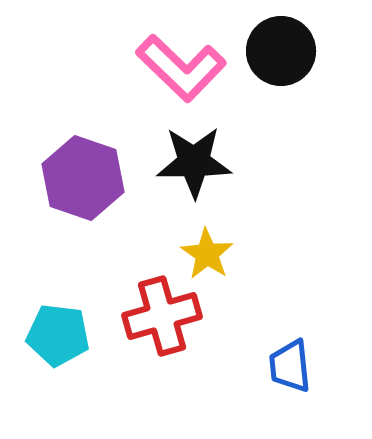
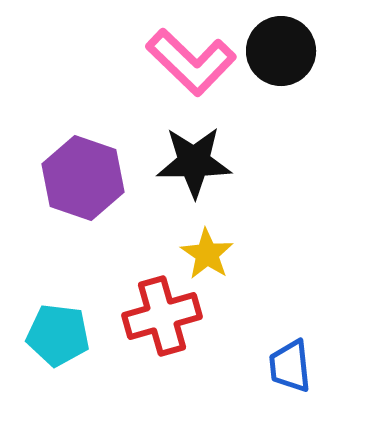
pink L-shape: moved 10 px right, 6 px up
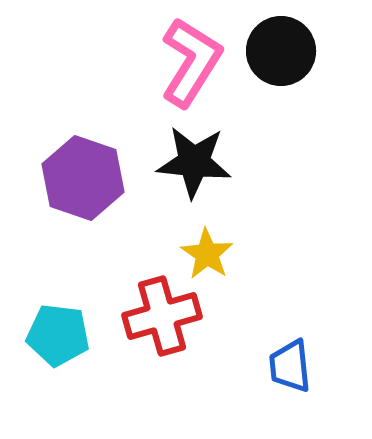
pink L-shape: rotated 102 degrees counterclockwise
black star: rotated 6 degrees clockwise
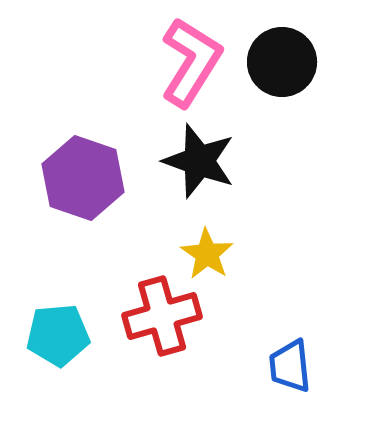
black circle: moved 1 px right, 11 px down
black star: moved 5 px right, 1 px up; rotated 14 degrees clockwise
cyan pentagon: rotated 12 degrees counterclockwise
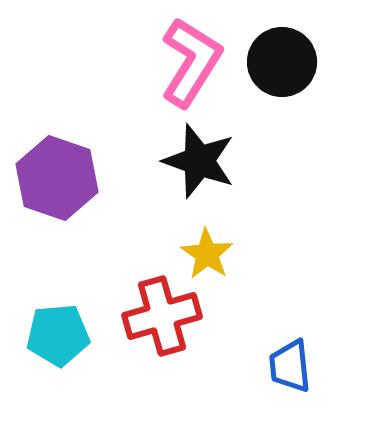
purple hexagon: moved 26 px left
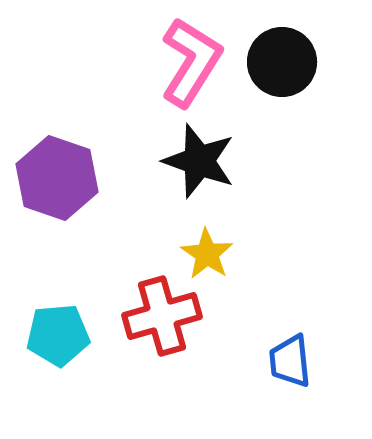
blue trapezoid: moved 5 px up
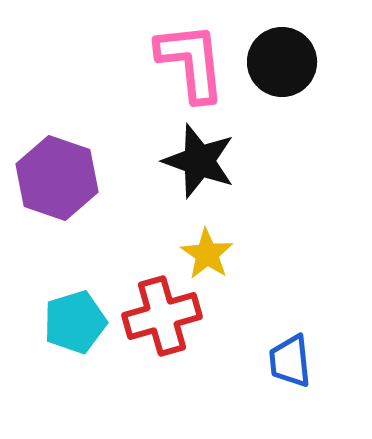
pink L-shape: rotated 38 degrees counterclockwise
cyan pentagon: moved 17 px right, 13 px up; rotated 12 degrees counterclockwise
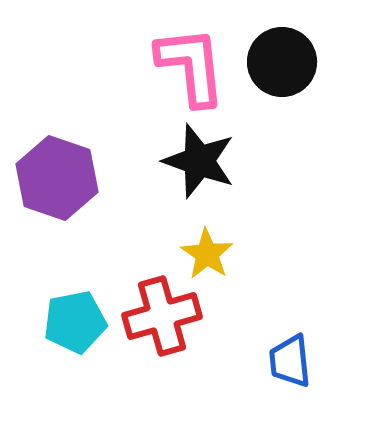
pink L-shape: moved 4 px down
cyan pentagon: rotated 6 degrees clockwise
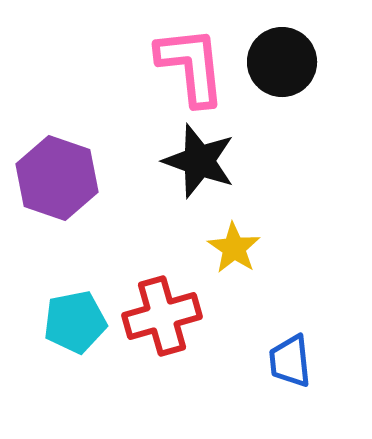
yellow star: moved 27 px right, 6 px up
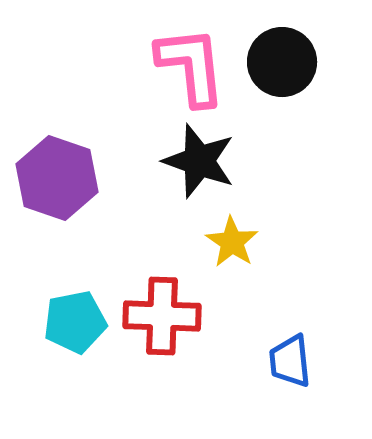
yellow star: moved 2 px left, 6 px up
red cross: rotated 18 degrees clockwise
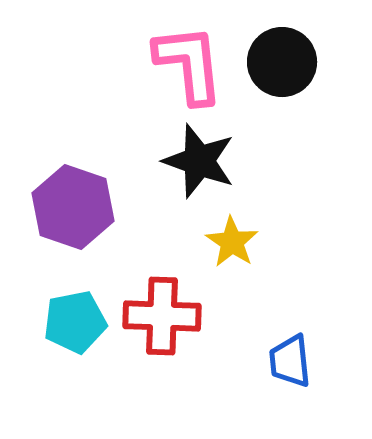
pink L-shape: moved 2 px left, 2 px up
purple hexagon: moved 16 px right, 29 px down
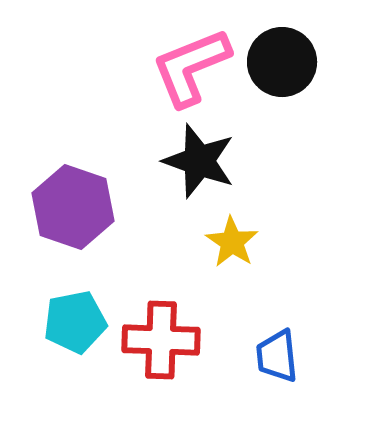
pink L-shape: moved 2 px right, 3 px down; rotated 106 degrees counterclockwise
red cross: moved 1 px left, 24 px down
blue trapezoid: moved 13 px left, 5 px up
